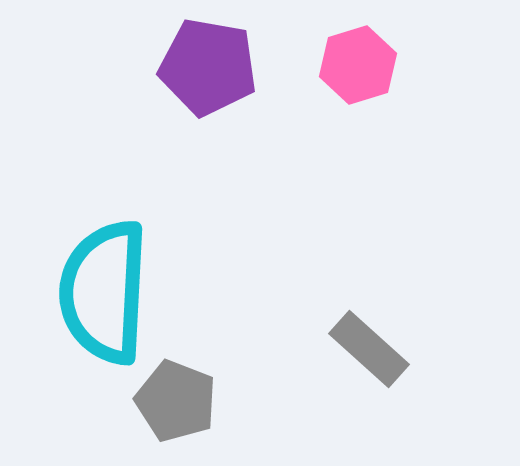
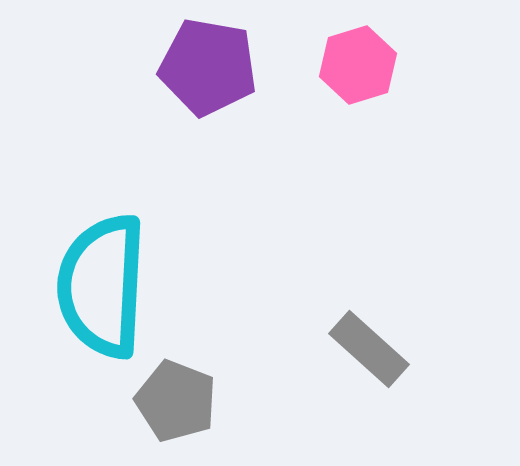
cyan semicircle: moved 2 px left, 6 px up
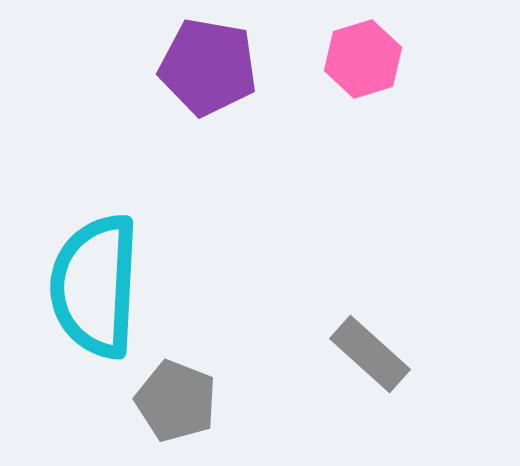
pink hexagon: moved 5 px right, 6 px up
cyan semicircle: moved 7 px left
gray rectangle: moved 1 px right, 5 px down
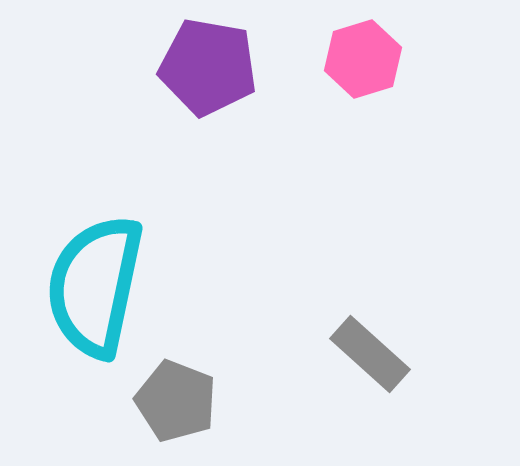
cyan semicircle: rotated 9 degrees clockwise
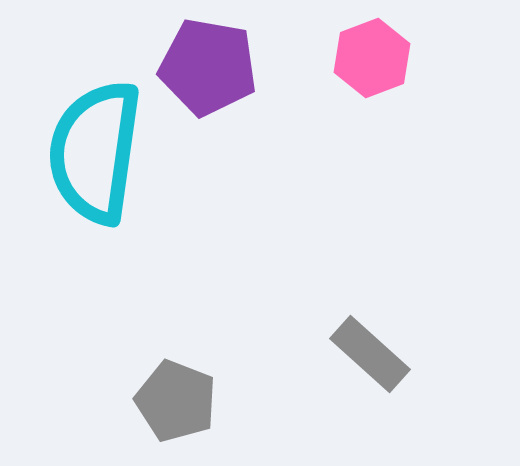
pink hexagon: moved 9 px right, 1 px up; rotated 4 degrees counterclockwise
cyan semicircle: moved 134 px up; rotated 4 degrees counterclockwise
